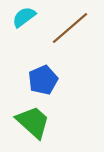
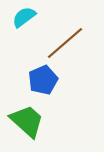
brown line: moved 5 px left, 15 px down
green trapezoid: moved 6 px left, 1 px up
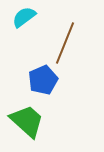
brown line: rotated 27 degrees counterclockwise
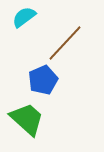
brown line: rotated 21 degrees clockwise
green trapezoid: moved 2 px up
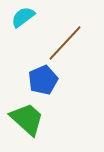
cyan semicircle: moved 1 px left
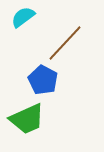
blue pentagon: rotated 20 degrees counterclockwise
green trapezoid: rotated 114 degrees clockwise
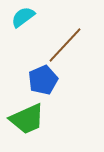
brown line: moved 2 px down
blue pentagon: rotated 20 degrees clockwise
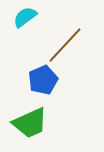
cyan semicircle: moved 2 px right
green trapezoid: moved 3 px right, 4 px down
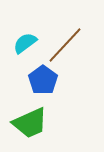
cyan semicircle: moved 26 px down
blue pentagon: rotated 12 degrees counterclockwise
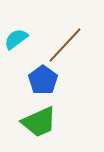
cyan semicircle: moved 9 px left, 4 px up
green trapezoid: moved 9 px right, 1 px up
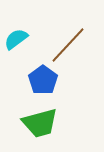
brown line: moved 3 px right
green trapezoid: moved 1 px right, 1 px down; rotated 9 degrees clockwise
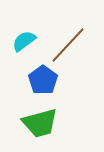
cyan semicircle: moved 8 px right, 2 px down
